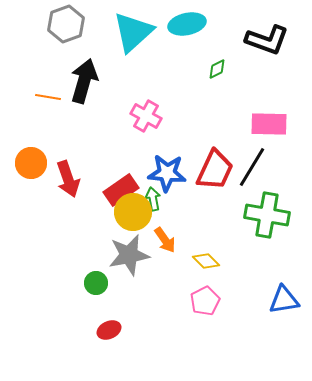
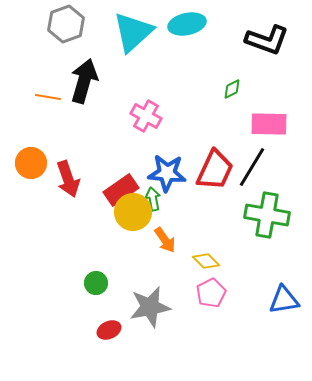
green diamond: moved 15 px right, 20 px down
gray star: moved 21 px right, 52 px down
pink pentagon: moved 6 px right, 8 px up
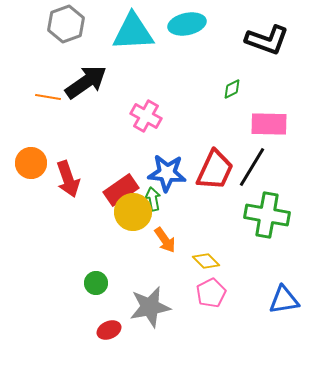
cyan triangle: rotated 39 degrees clockwise
black arrow: moved 2 px right, 1 px down; rotated 39 degrees clockwise
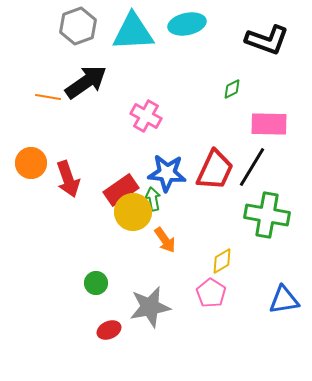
gray hexagon: moved 12 px right, 2 px down
yellow diamond: moved 16 px right; rotated 76 degrees counterclockwise
pink pentagon: rotated 12 degrees counterclockwise
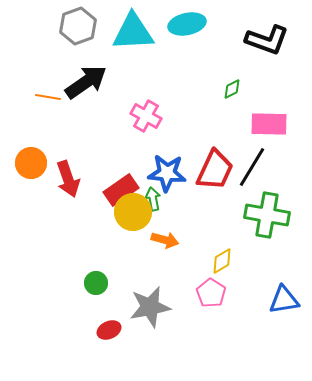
orange arrow: rotated 40 degrees counterclockwise
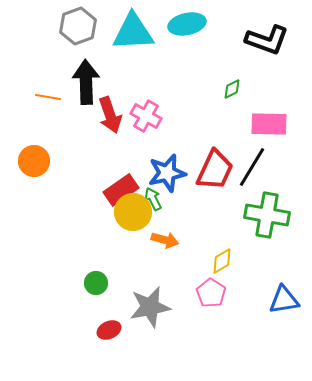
black arrow: rotated 57 degrees counterclockwise
orange circle: moved 3 px right, 2 px up
blue star: rotated 18 degrees counterclockwise
red arrow: moved 42 px right, 64 px up
green arrow: rotated 15 degrees counterclockwise
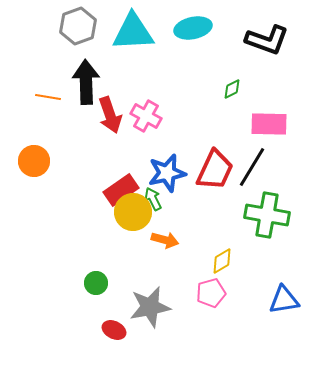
cyan ellipse: moved 6 px right, 4 px down
pink pentagon: rotated 24 degrees clockwise
red ellipse: moved 5 px right; rotated 50 degrees clockwise
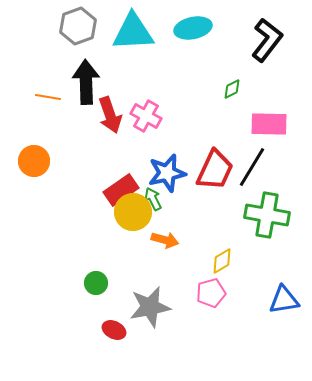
black L-shape: rotated 72 degrees counterclockwise
